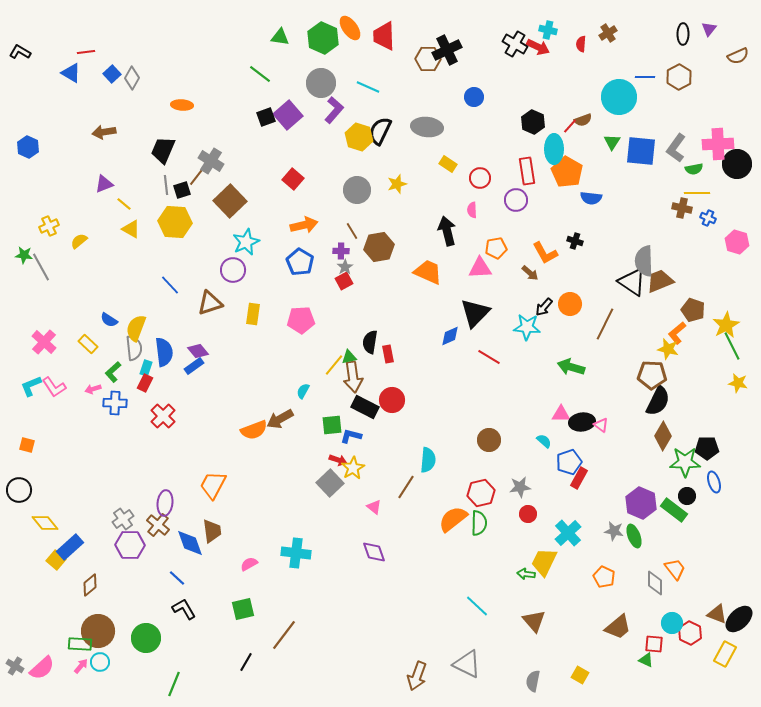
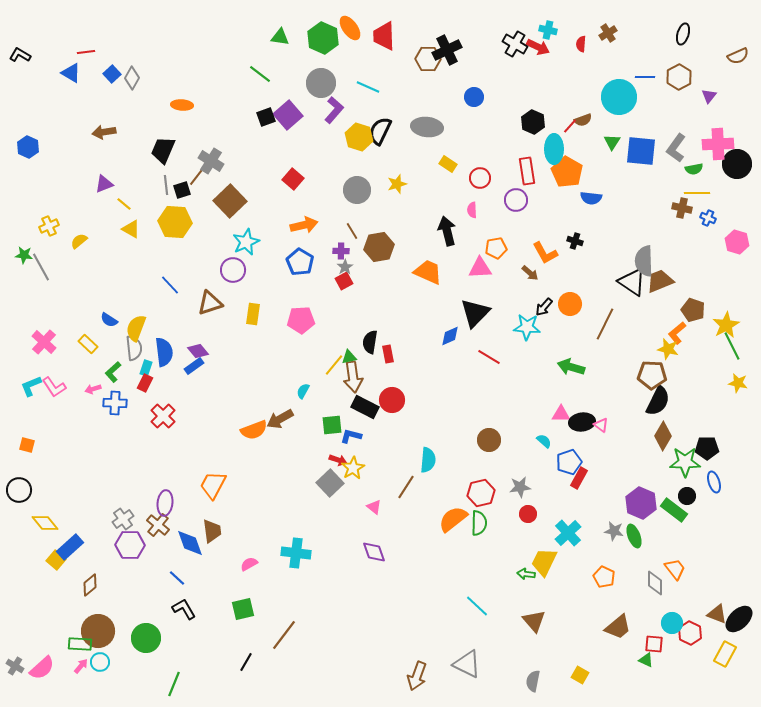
purple triangle at (709, 29): moved 67 px down
black ellipse at (683, 34): rotated 15 degrees clockwise
black L-shape at (20, 52): moved 3 px down
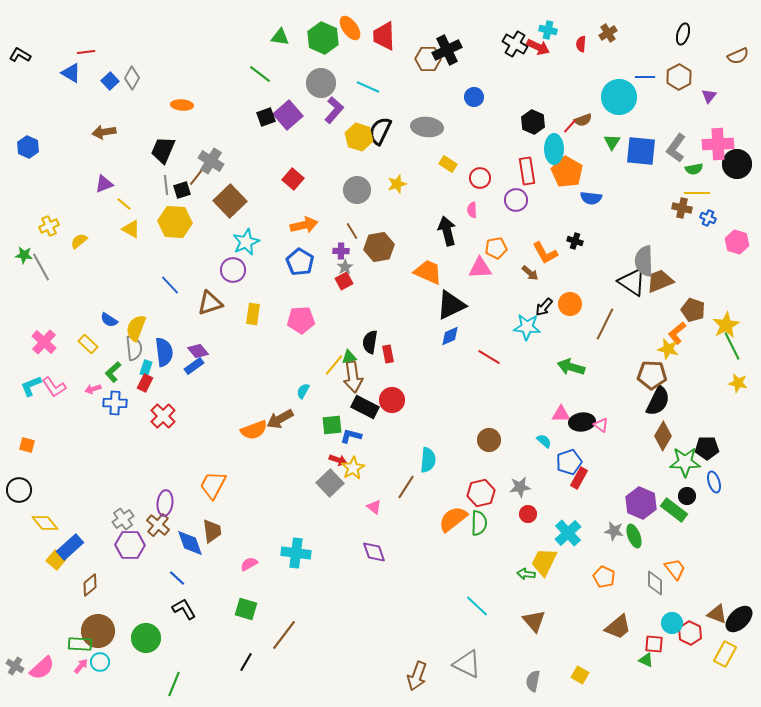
blue square at (112, 74): moved 2 px left, 7 px down
black triangle at (475, 313): moved 24 px left, 8 px up; rotated 20 degrees clockwise
green square at (243, 609): moved 3 px right; rotated 30 degrees clockwise
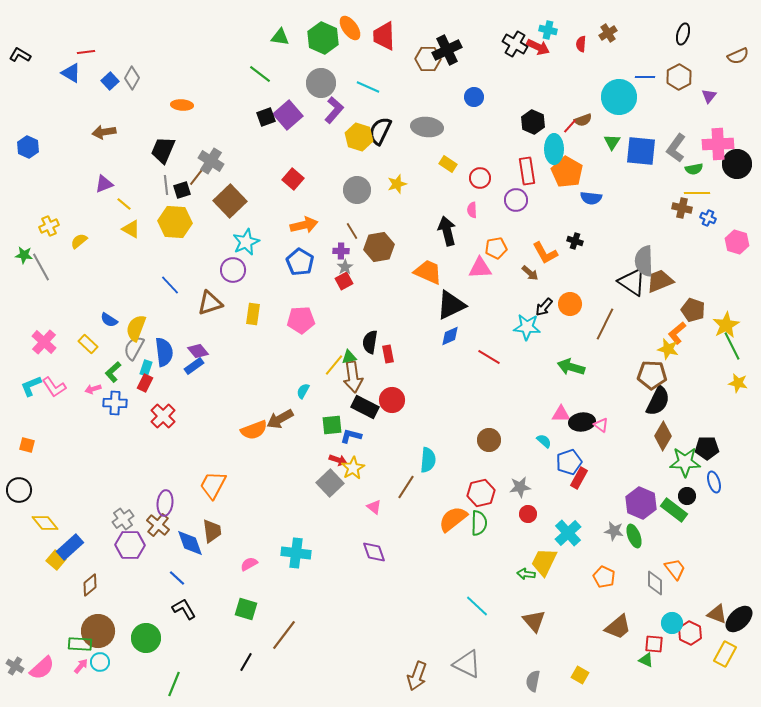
gray semicircle at (134, 348): rotated 145 degrees counterclockwise
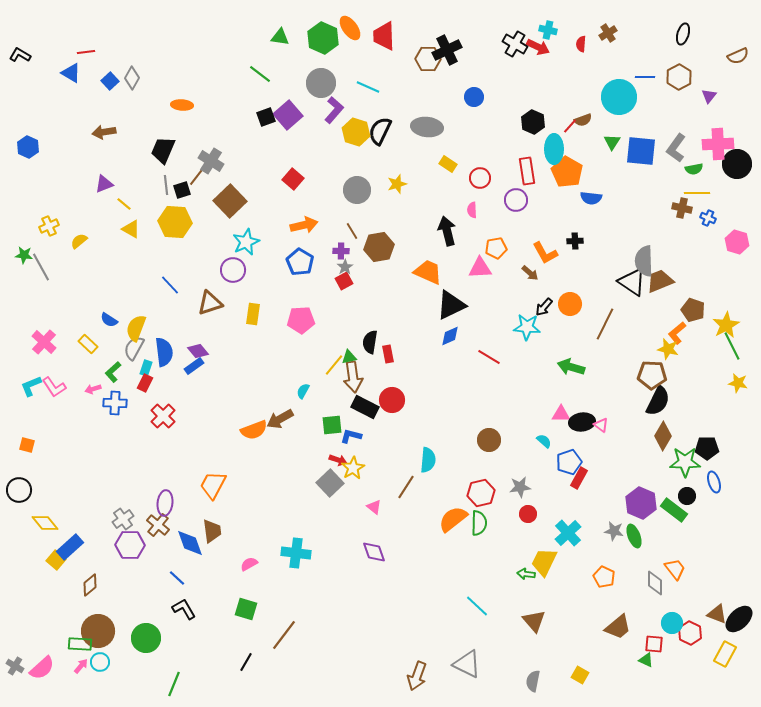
yellow hexagon at (359, 137): moved 3 px left, 5 px up
black cross at (575, 241): rotated 21 degrees counterclockwise
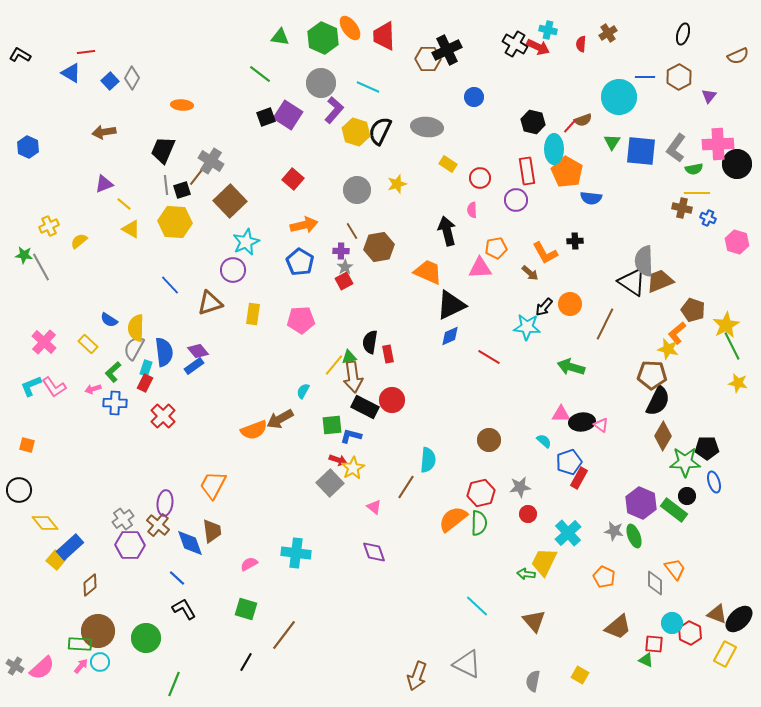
purple square at (288, 115): rotated 16 degrees counterclockwise
black hexagon at (533, 122): rotated 10 degrees counterclockwise
yellow semicircle at (136, 328): rotated 20 degrees counterclockwise
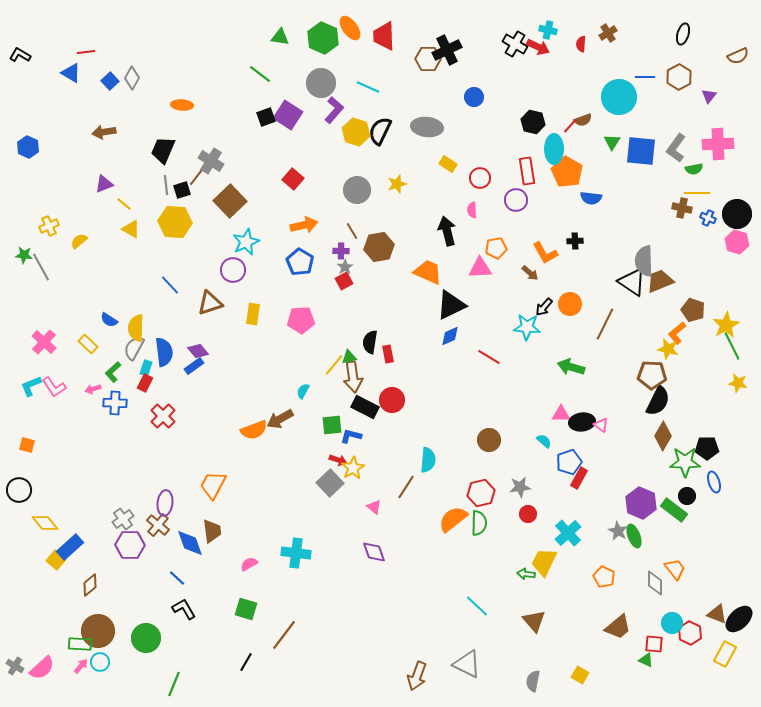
black circle at (737, 164): moved 50 px down
gray star at (614, 531): moved 4 px right; rotated 18 degrees clockwise
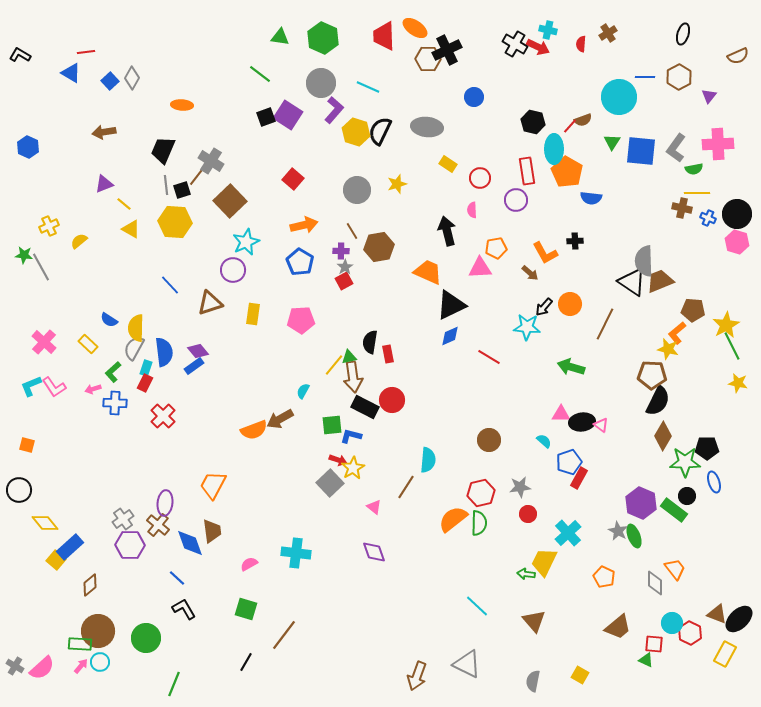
orange ellipse at (350, 28): moved 65 px right; rotated 20 degrees counterclockwise
brown pentagon at (693, 310): rotated 15 degrees counterclockwise
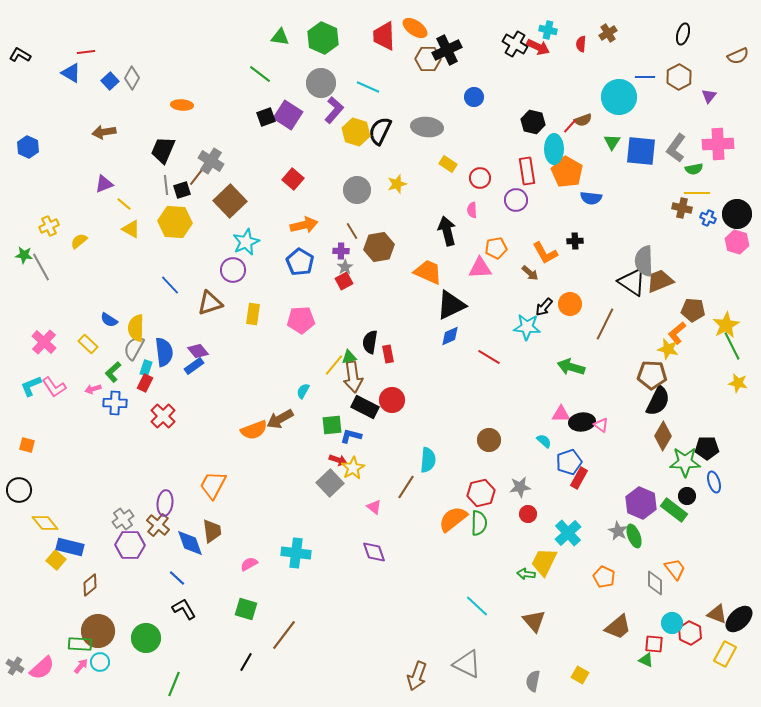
blue rectangle at (70, 547): rotated 56 degrees clockwise
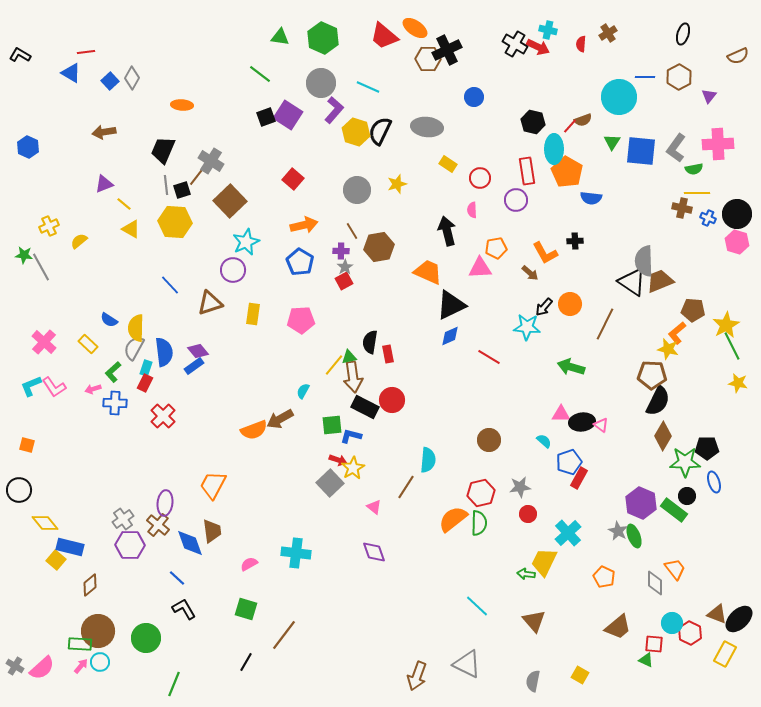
red trapezoid at (384, 36): rotated 48 degrees counterclockwise
